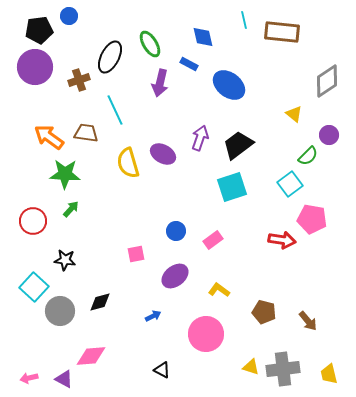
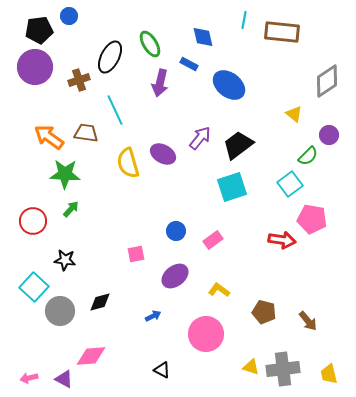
cyan line at (244, 20): rotated 24 degrees clockwise
purple arrow at (200, 138): rotated 20 degrees clockwise
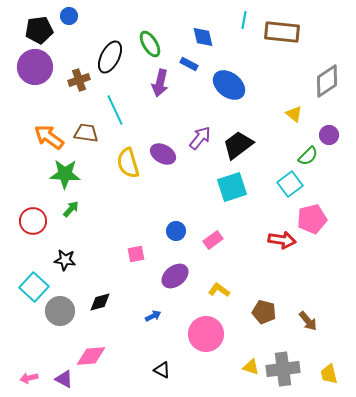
pink pentagon at (312, 219): rotated 24 degrees counterclockwise
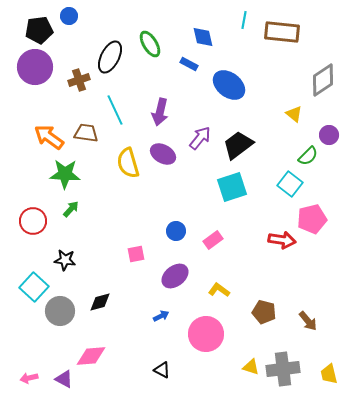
gray diamond at (327, 81): moved 4 px left, 1 px up
purple arrow at (160, 83): moved 29 px down
cyan square at (290, 184): rotated 15 degrees counterclockwise
blue arrow at (153, 316): moved 8 px right
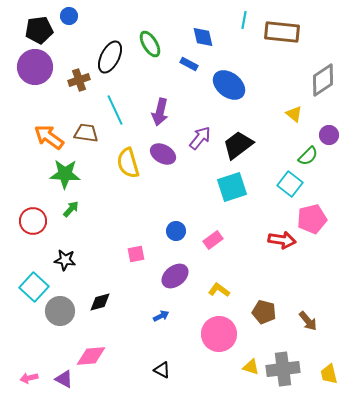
pink circle at (206, 334): moved 13 px right
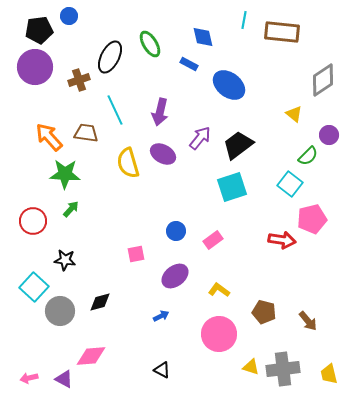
orange arrow at (49, 137): rotated 12 degrees clockwise
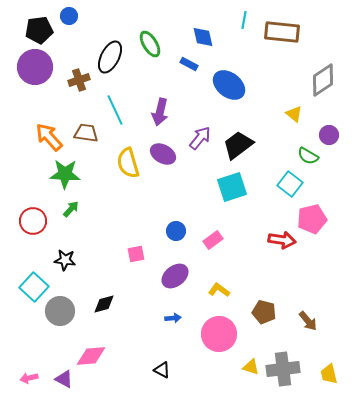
green semicircle at (308, 156): rotated 75 degrees clockwise
black diamond at (100, 302): moved 4 px right, 2 px down
blue arrow at (161, 316): moved 12 px right, 2 px down; rotated 21 degrees clockwise
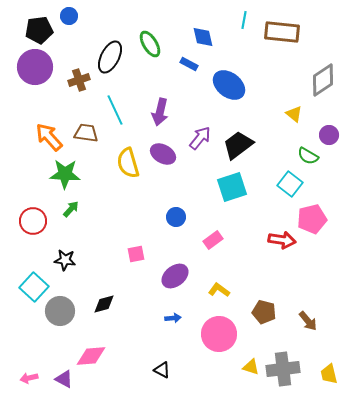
blue circle at (176, 231): moved 14 px up
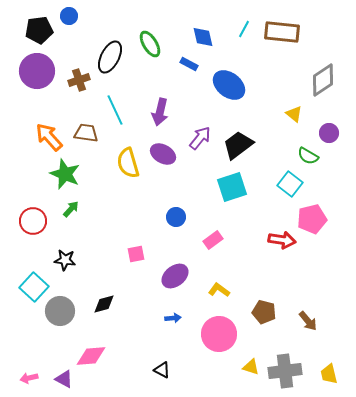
cyan line at (244, 20): moved 9 px down; rotated 18 degrees clockwise
purple circle at (35, 67): moved 2 px right, 4 px down
purple circle at (329, 135): moved 2 px up
green star at (65, 174): rotated 20 degrees clockwise
gray cross at (283, 369): moved 2 px right, 2 px down
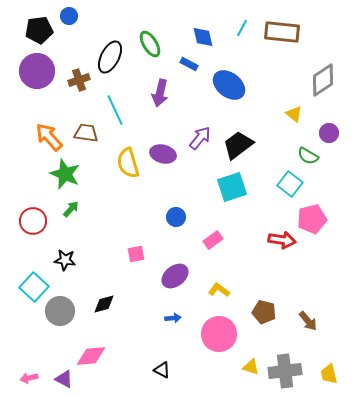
cyan line at (244, 29): moved 2 px left, 1 px up
purple arrow at (160, 112): moved 19 px up
purple ellipse at (163, 154): rotated 15 degrees counterclockwise
